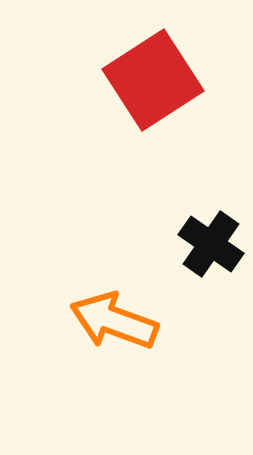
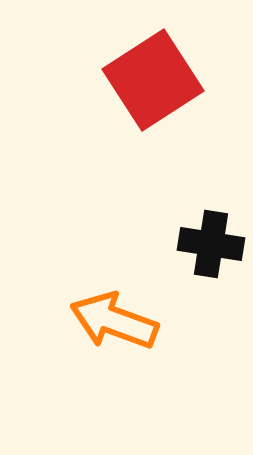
black cross: rotated 26 degrees counterclockwise
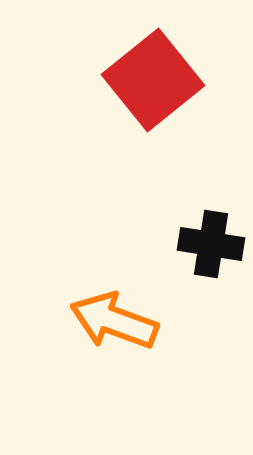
red square: rotated 6 degrees counterclockwise
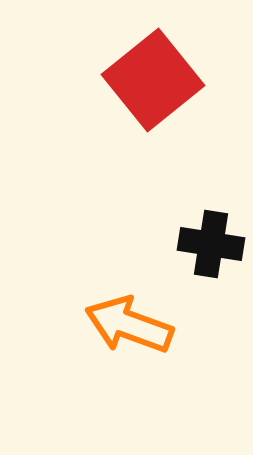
orange arrow: moved 15 px right, 4 px down
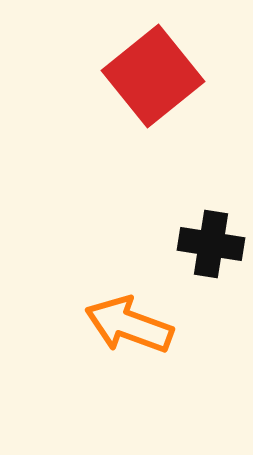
red square: moved 4 px up
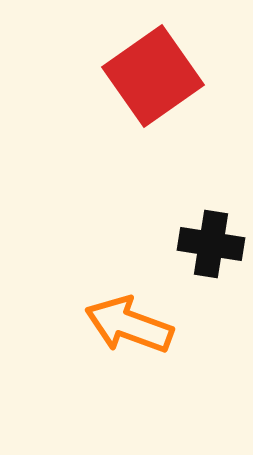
red square: rotated 4 degrees clockwise
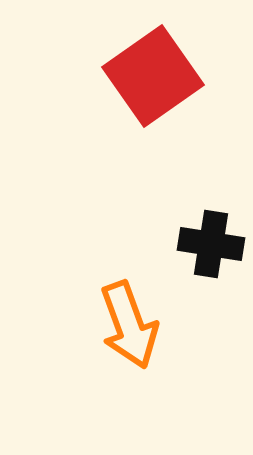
orange arrow: rotated 130 degrees counterclockwise
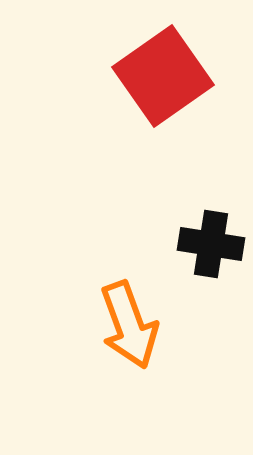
red square: moved 10 px right
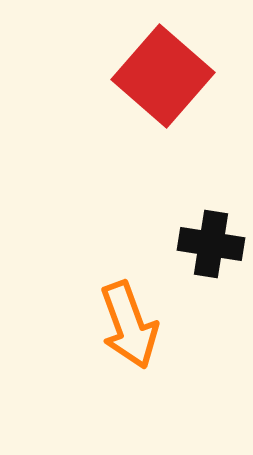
red square: rotated 14 degrees counterclockwise
